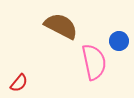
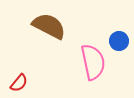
brown semicircle: moved 12 px left
pink semicircle: moved 1 px left
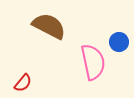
blue circle: moved 1 px down
red semicircle: moved 4 px right
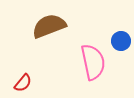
brown semicircle: rotated 48 degrees counterclockwise
blue circle: moved 2 px right, 1 px up
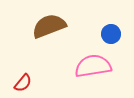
blue circle: moved 10 px left, 7 px up
pink semicircle: moved 4 px down; rotated 87 degrees counterclockwise
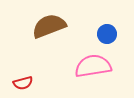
blue circle: moved 4 px left
red semicircle: rotated 36 degrees clockwise
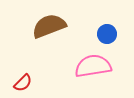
red semicircle: rotated 30 degrees counterclockwise
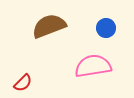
blue circle: moved 1 px left, 6 px up
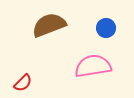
brown semicircle: moved 1 px up
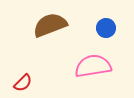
brown semicircle: moved 1 px right
